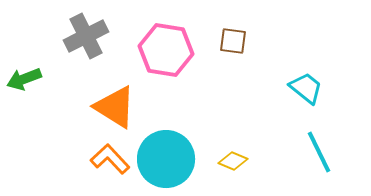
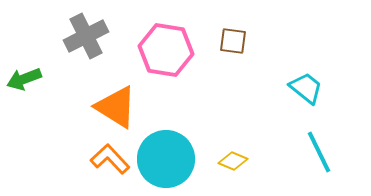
orange triangle: moved 1 px right
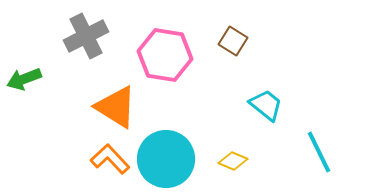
brown square: rotated 24 degrees clockwise
pink hexagon: moved 1 px left, 5 px down
cyan trapezoid: moved 40 px left, 17 px down
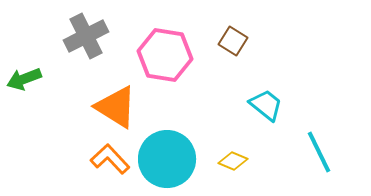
cyan circle: moved 1 px right
